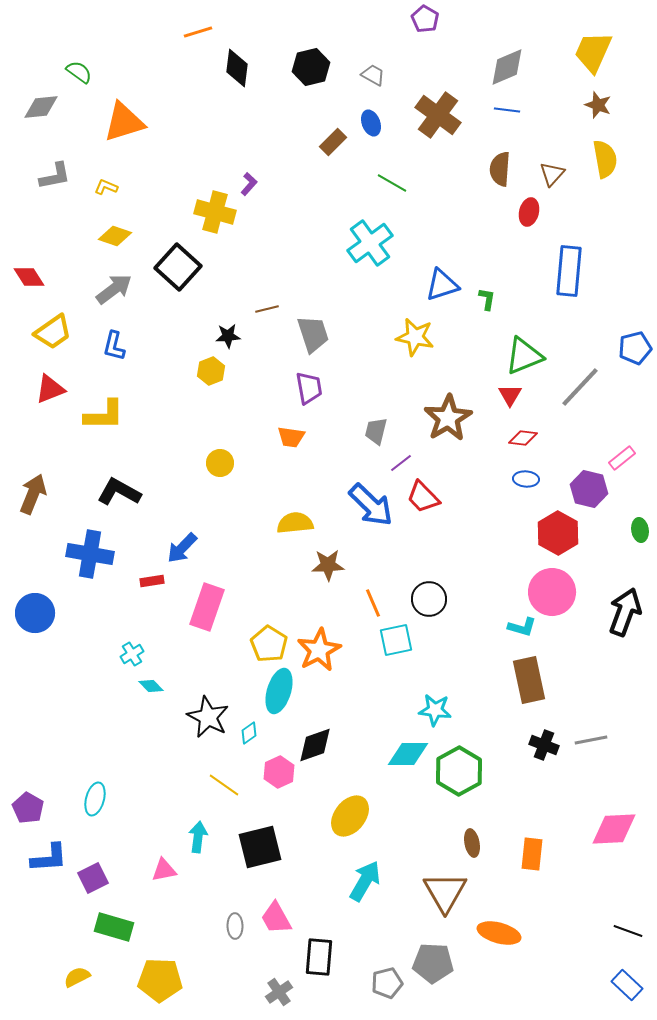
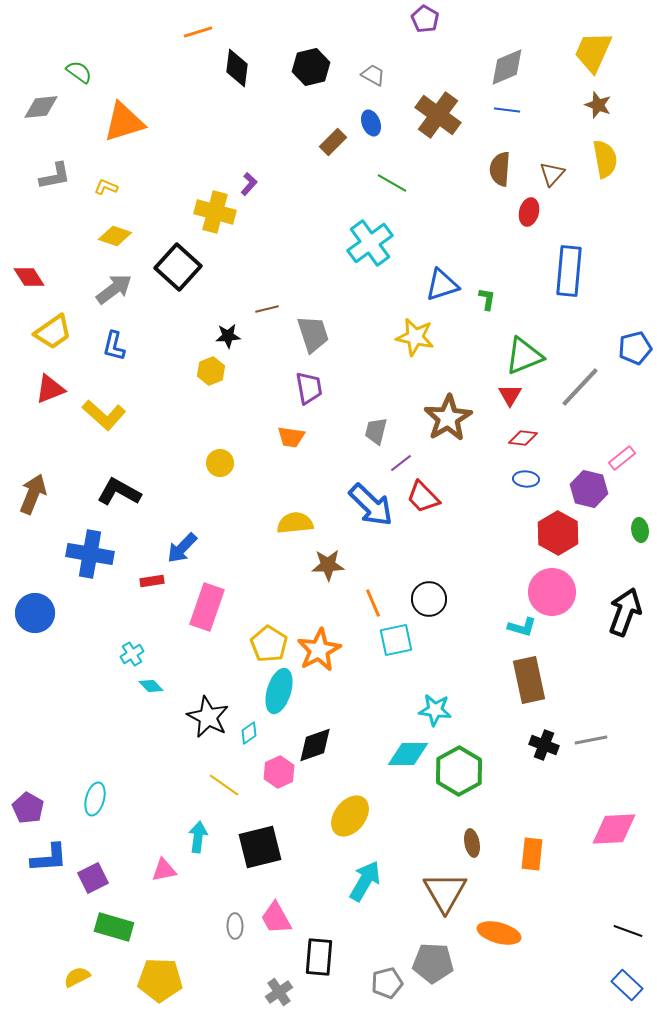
yellow L-shape at (104, 415): rotated 42 degrees clockwise
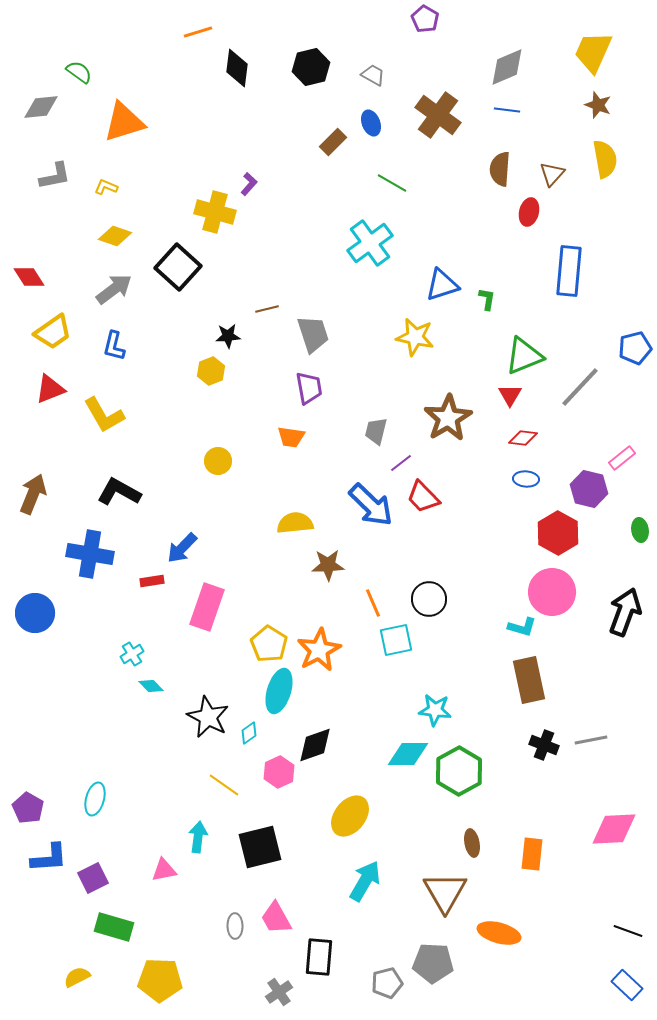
yellow L-shape at (104, 415): rotated 18 degrees clockwise
yellow circle at (220, 463): moved 2 px left, 2 px up
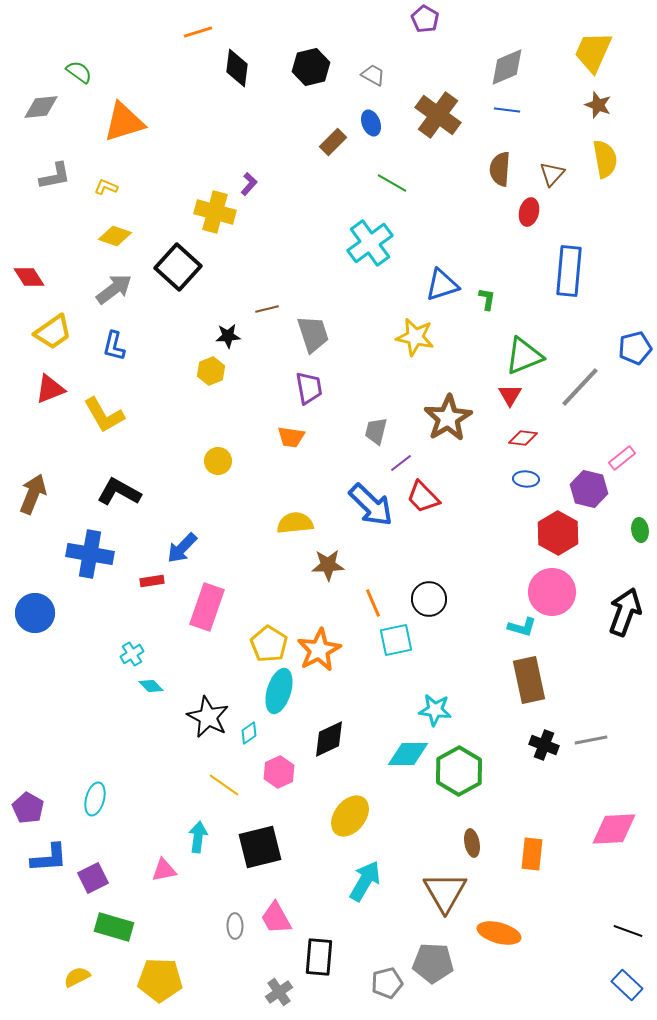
black diamond at (315, 745): moved 14 px right, 6 px up; rotated 6 degrees counterclockwise
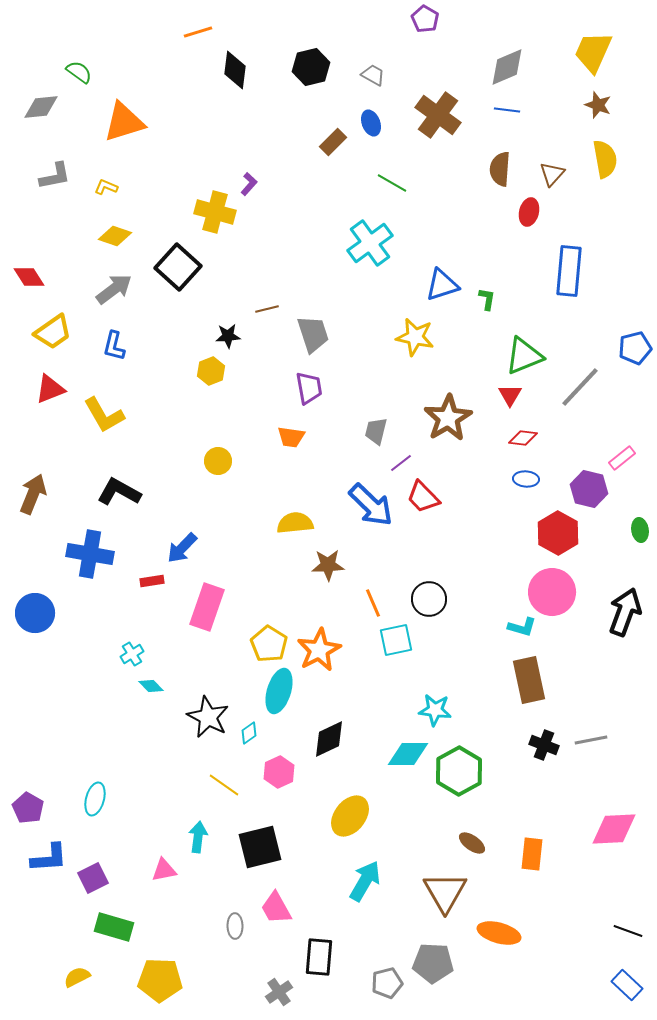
black diamond at (237, 68): moved 2 px left, 2 px down
brown ellipse at (472, 843): rotated 44 degrees counterclockwise
pink trapezoid at (276, 918): moved 10 px up
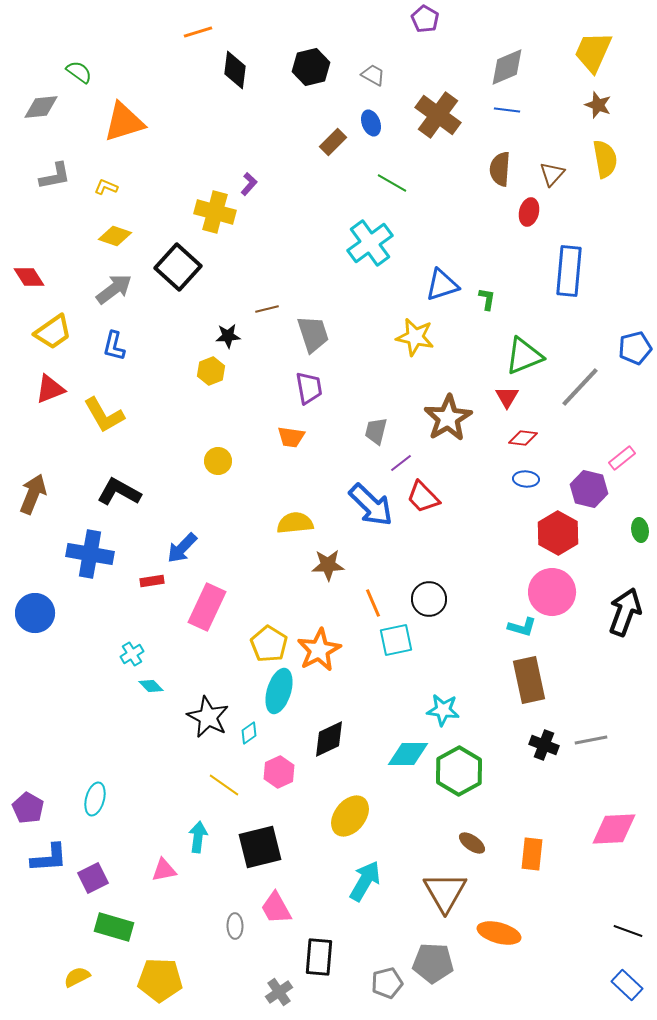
red triangle at (510, 395): moved 3 px left, 2 px down
pink rectangle at (207, 607): rotated 6 degrees clockwise
cyan star at (435, 710): moved 8 px right
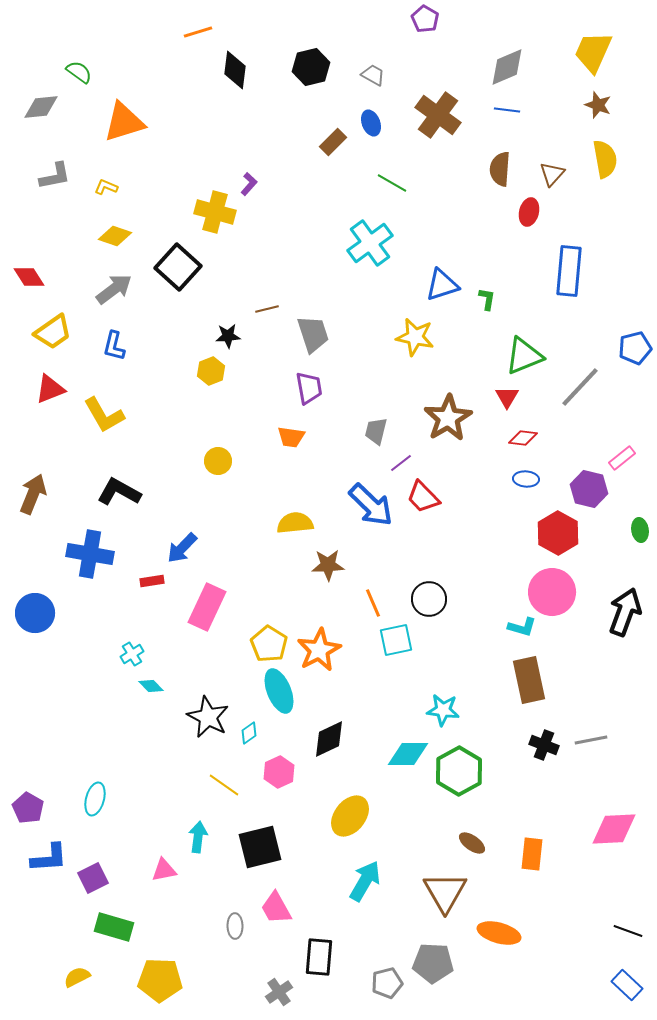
cyan ellipse at (279, 691): rotated 39 degrees counterclockwise
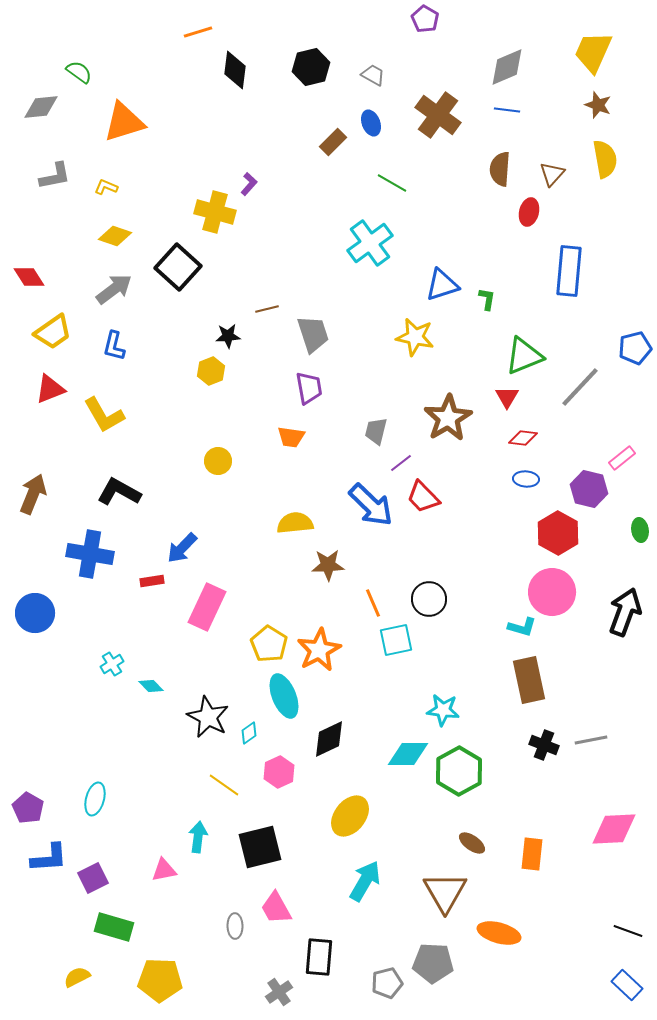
cyan cross at (132, 654): moved 20 px left, 10 px down
cyan ellipse at (279, 691): moved 5 px right, 5 px down
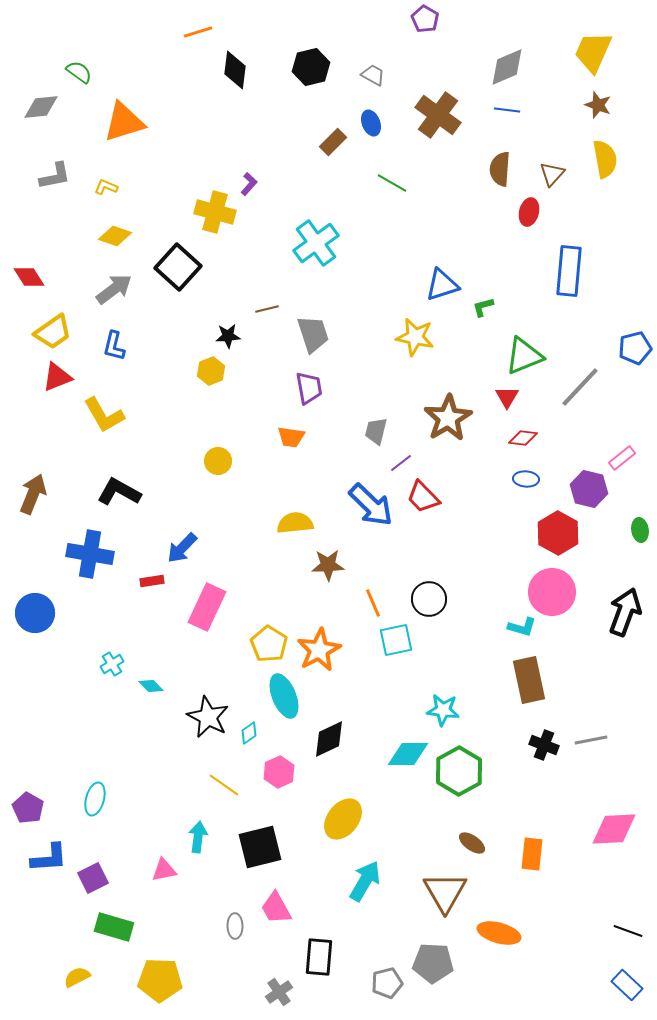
cyan cross at (370, 243): moved 54 px left
green L-shape at (487, 299): moved 4 px left, 8 px down; rotated 115 degrees counterclockwise
red triangle at (50, 389): moved 7 px right, 12 px up
yellow ellipse at (350, 816): moved 7 px left, 3 px down
